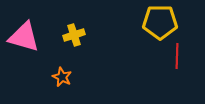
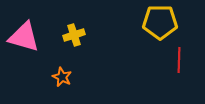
red line: moved 2 px right, 4 px down
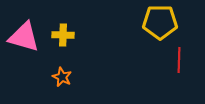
yellow cross: moved 11 px left; rotated 20 degrees clockwise
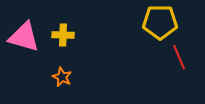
red line: moved 3 px up; rotated 25 degrees counterclockwise
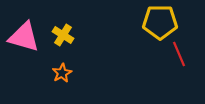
yellow cross: rotated 30 degrees clockwise
red line: moved 3 px up
orange star: moved 4 px up; rotated 18 degrees clockwise
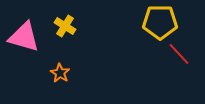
yellow cross: moved 2 px right, 9 px up
red line: rotated 20 degrees counterclockwise
orange star: moved 2 px left; rotated 12 degrees counterclockwise
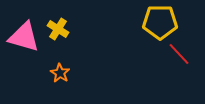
yellow cross: moved 7 px left, 3 px down
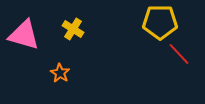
yellow cross: moved 15 px right
pink triangle: moved 2 px up
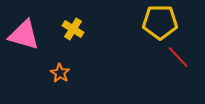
red line: moved 1 px left, 3 px down
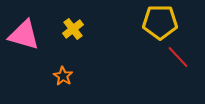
yellow cross: rotated 20 degrees clockwise
orange star: moved 3 px right, 3 px down
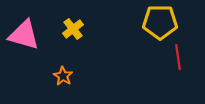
red line: rotated 35 degrees clockwise
